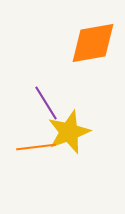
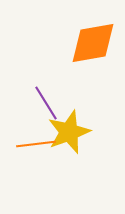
orange line: moved 3 px up
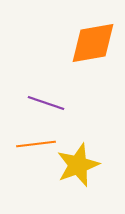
purple line: rotated 39 degrees counterclockwise
yellow star: moved 9 px right, 33 px down
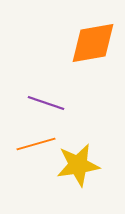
orange line: rotated 9 degrees counterclockwise
yellow star: rotated 12 degrees clockwise
